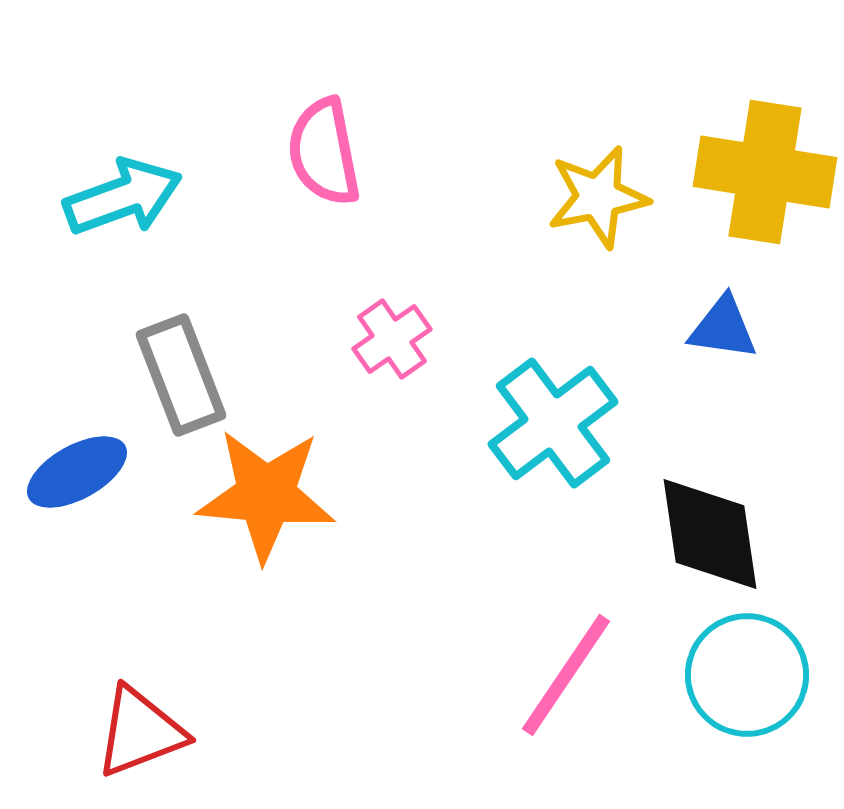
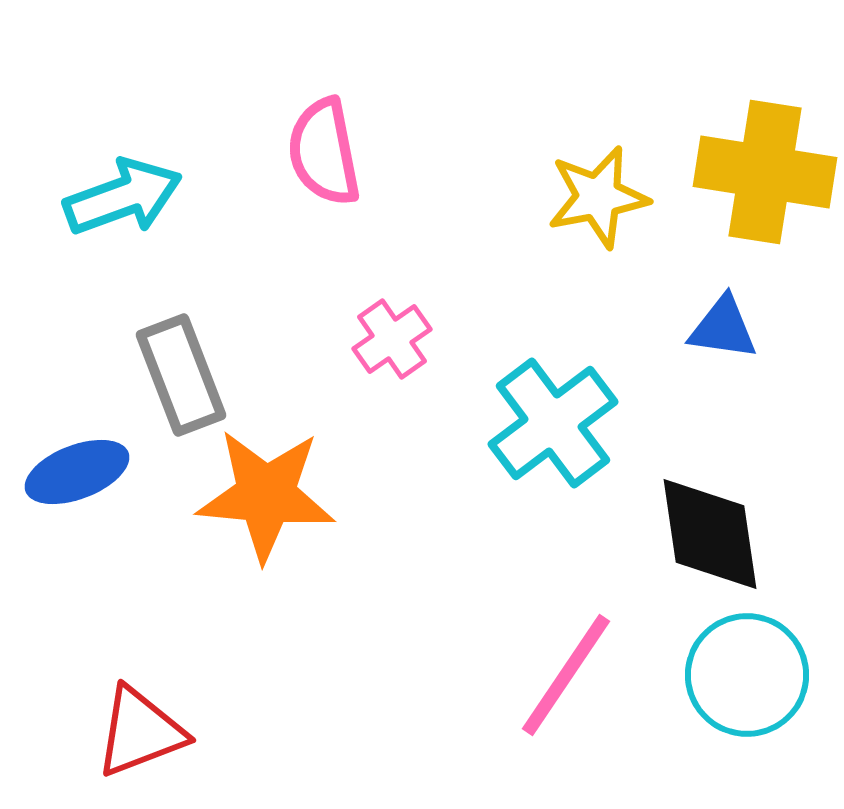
blue ellipse: rotated 8 degrees clockwise
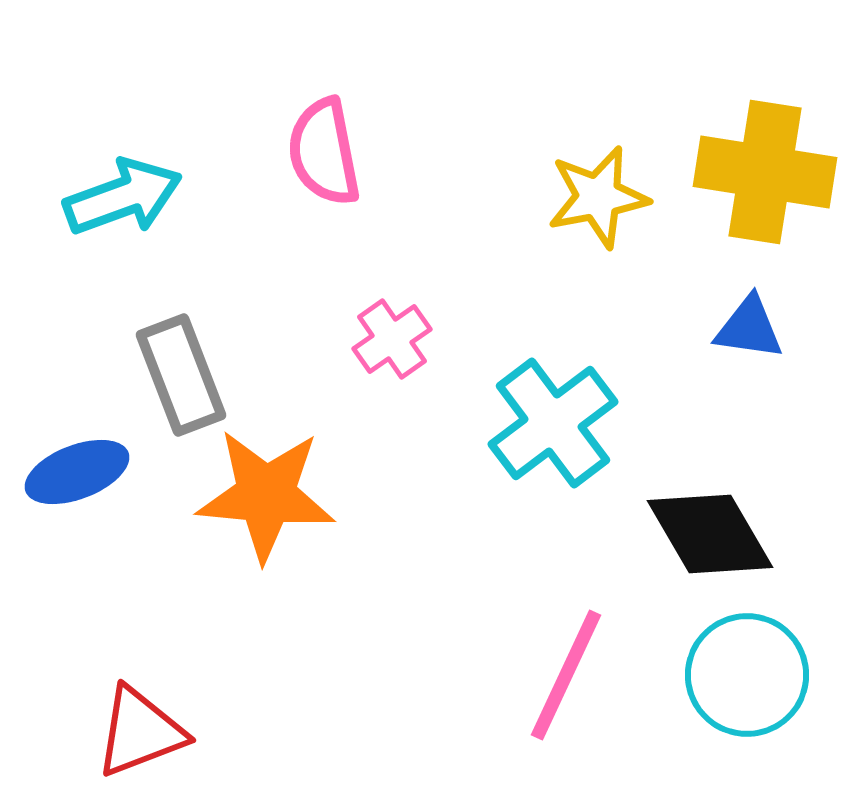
blue triangle: moved 26 px right
black diamond: rotated 22 degrees counterclockwise
pink line: rotated 9 degrees counterclockwise
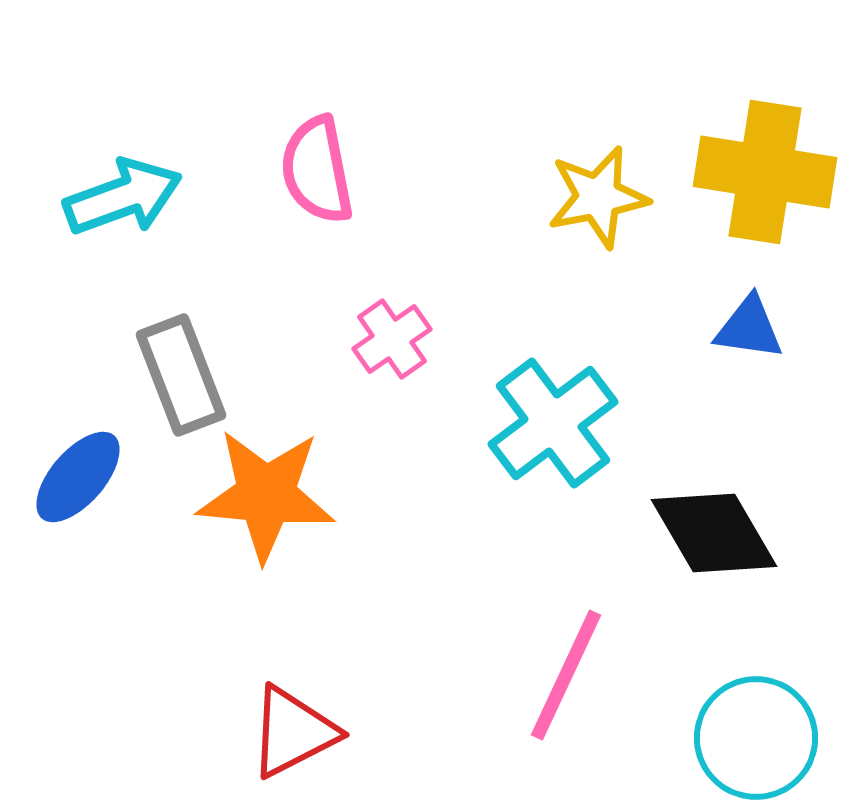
pink semicircle: moved 7 px left, 18 px down
blue ellipse: moved 1 px right, 5 px down; rotated 28 degrees counterclockwise
black diamond: moved 4 px right, 1 px up
cyan circle: moved 9 px right, 63 px down
red triangle: moved 153 px right; rotated 6 degrees counterclockwise
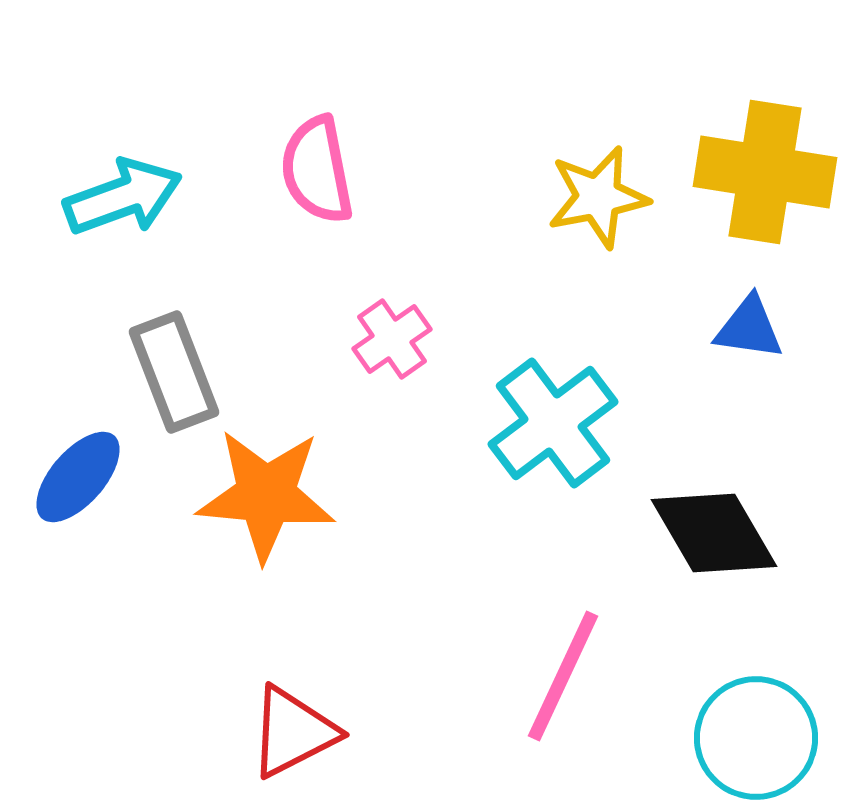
gray rectangle: moved 7 px left, 3 px up
pink line: moved 3 px left, 1 px down
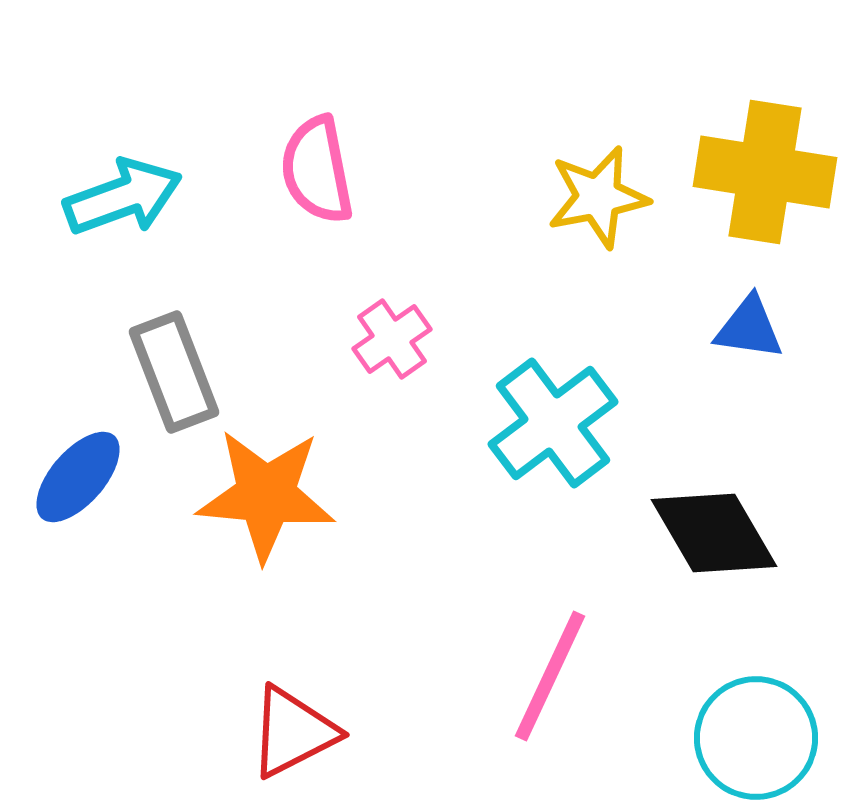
pink line: moved 13 px left
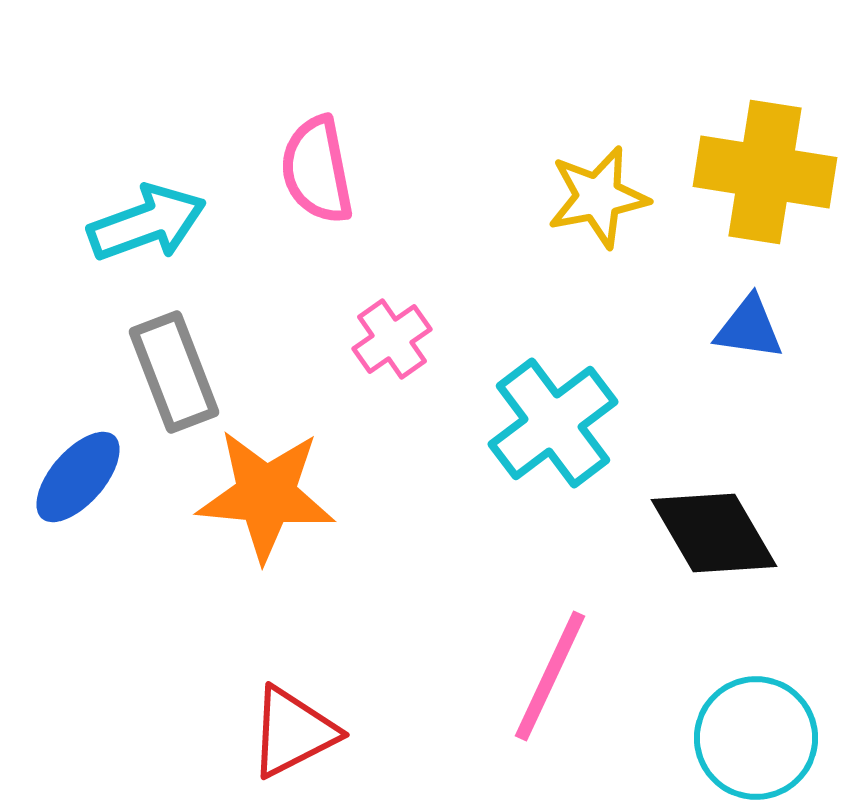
cyan arrow: moved 24 px right, 26 px down
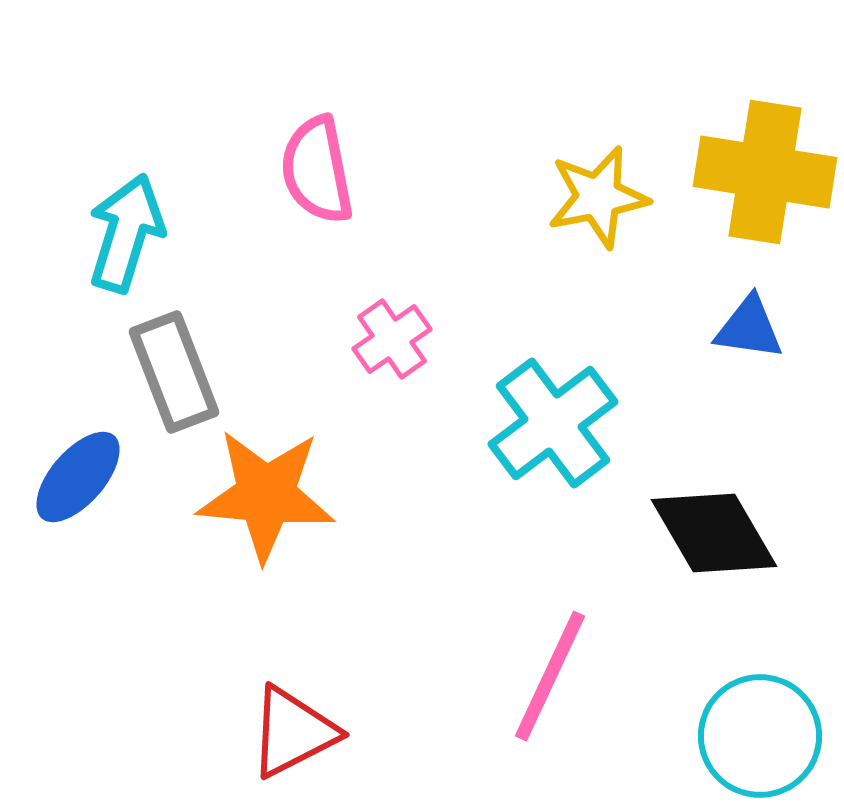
cyan arrow: moved 21 px left, 10 px down; rotated 53 degrees counterclockwise
cyan circle: moved 4 px right, 2 px up
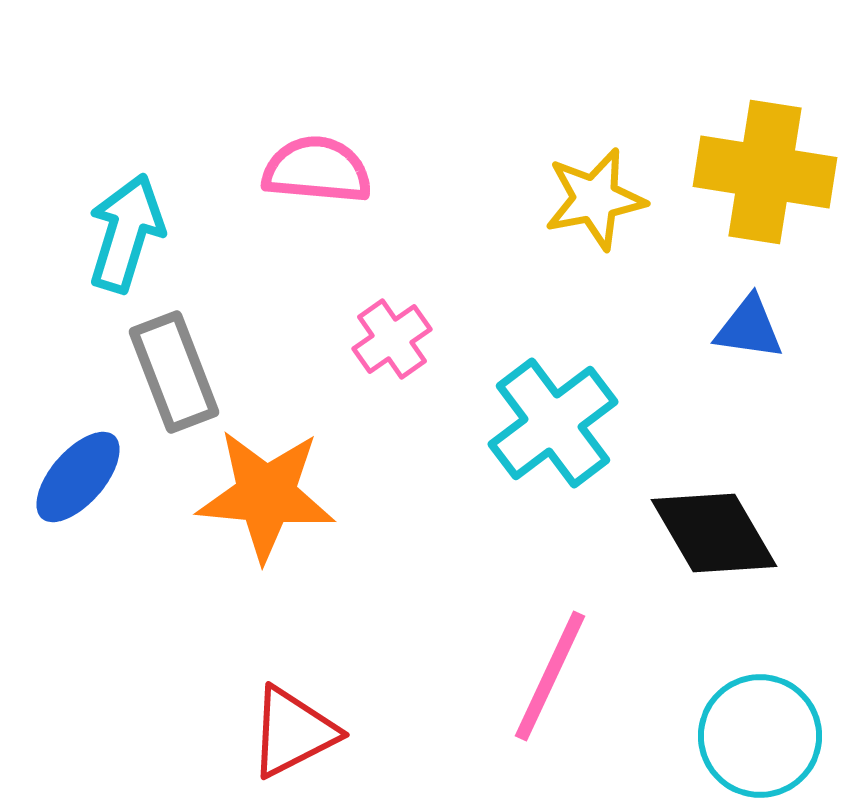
pink semicircle: rotated 106 degrees clockwise
yellow star: moved 3 px left, 2 px down
